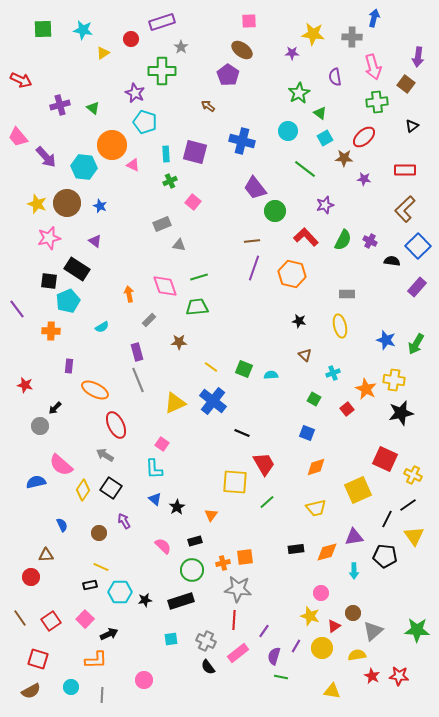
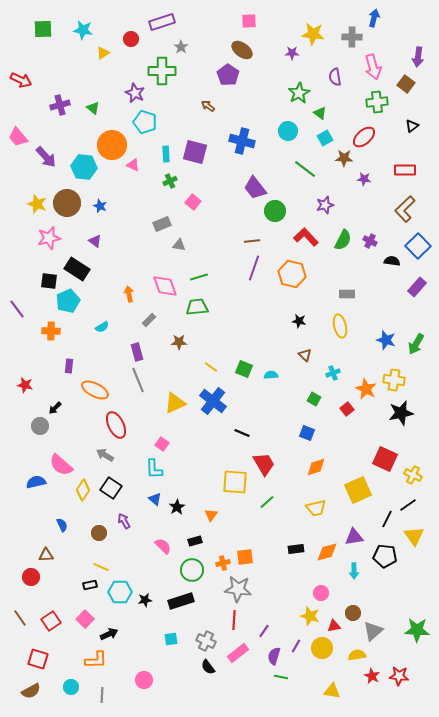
red triangle at (334, 626): rotated 24 degrees clockwise
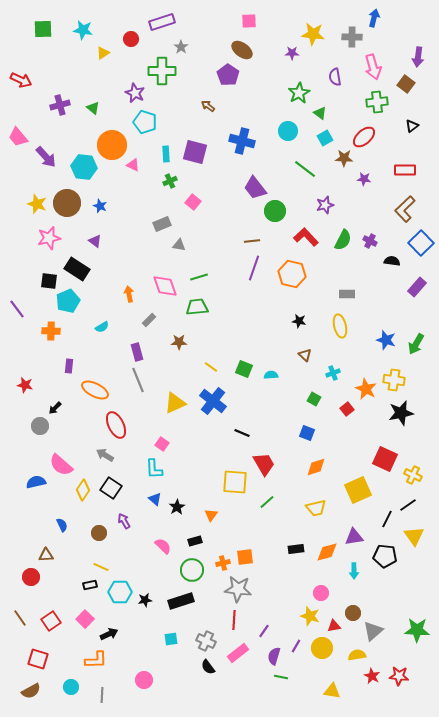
blue square at (418, 246): moved 3 px right, 3 px up
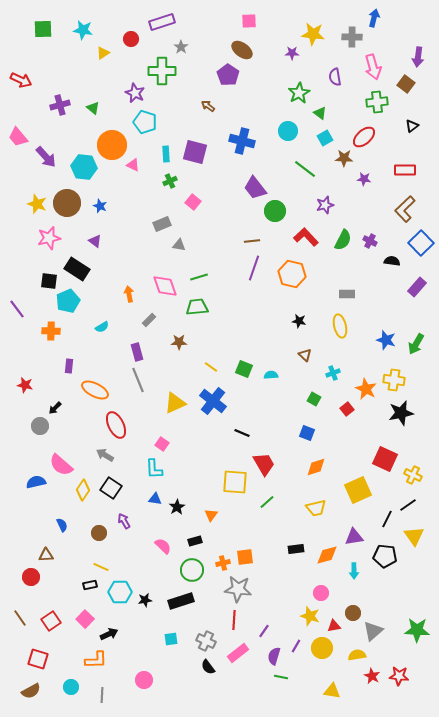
blue triangle at (155, 499): rotated 32 degrees counterclockwise
orange diamond at (327, 552): moved 3 px down
